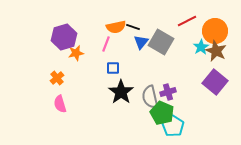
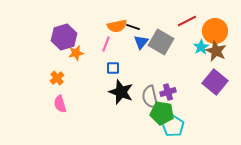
orange semicircle: moved 1 px right, 1 px up
black star: rotated 15 degrees counterclockwise
green pentagon: rotated 15 degrees counterclockwise
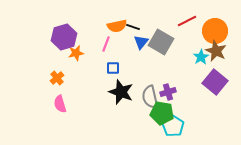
cyan star: moved 10 px down
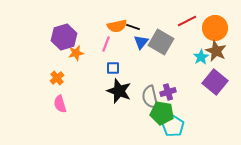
orange circle: moved 3 px up
black star: moved 2 px left, 1 px up
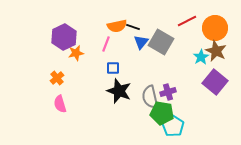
purple hexagon: rotated 10 degrees counterclockwise
